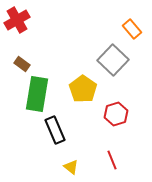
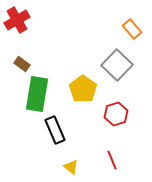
gray square: moved 4 px right, 5 px down
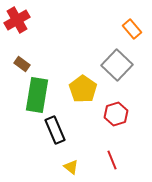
green rectangle: moved 1 px down
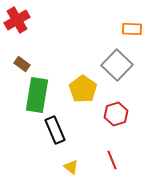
orange rectangle: rotated 48 degrees counterclockwise
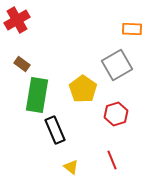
gray square: rotated 16 degrees clockwise
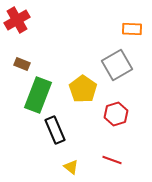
brown rectangle: rotated 14 degrees counterclockwise
green rectangle: moved 1 px right; rotated 12 degrees clockwise
red line: rotated 48 degrees counterclockwise
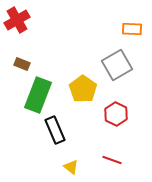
red hexagon: rotated 15 degrees counterclockwise
